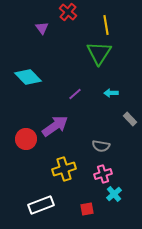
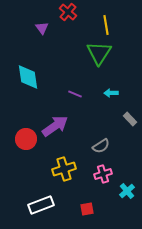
cyan diamond: rotated 36 degrees clockwise
purple line: rotated 64 degrees clockwise
gray semicircle: rotated 42 degrees counterclockwise
cyan cross: moved 13 px right, 3 px up
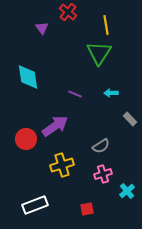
yellow cross: moved 2 px left, 4 px up
white rectangle: moved 6 px left
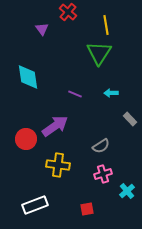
purple triangle: moved 1 px down
yellow cross: moved 4 px left; rotated 25 degrees clockwise
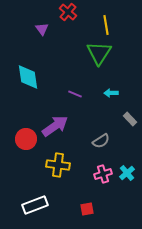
gray semicircle: moved 5 px up
cyan cross: moved 18 px up
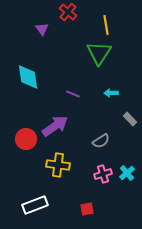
purple line: moved 2 px left
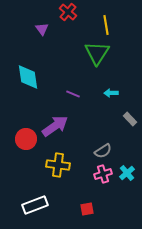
green triangle: moved 2 px left
gray semicircle: moved 2 px right, 10 px down
